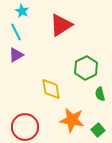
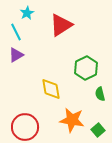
cyan star: moved 5 px right, 2 px down; rotated 16 degrees clockwise
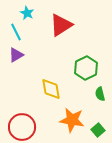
cyan star: rotated 16 degrees counterclockwise
red circle: moved 3 px left
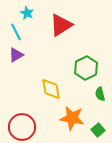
orange star: moved 2 px up
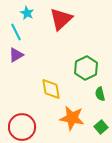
red triangle: moved 6 px up; rotated 10 degrees counterclockwise
green square: moved 3 px right, 3 px up
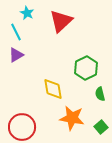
red triangle: moved 2 px down
yellow diamond: moved 2 px right
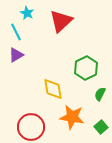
green semicircle: rotated 40 degrees clockwise
orange star: moved 1 px up
red circle: moved 9 px right
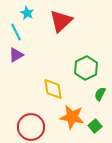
green square: moved 6 px left, 1 px up
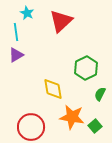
cyan line: rotated 18 degrees clockwise
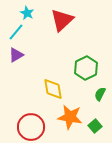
red triangle: moved 1 px right, 1 px up
cyan line: rotated 48 degrees clockwise
orange star: moved 2 px left
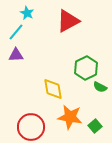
red triangle: moved 6 px right, 1 px down; rotated 15 degrees clockwise
purple triangle: rotated 28 degrees clockwise
green semicircle: moved 7 px up; rotated 88 degrees counterclockwise
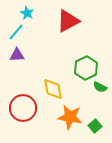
purple triangle: moved 1 px right
red circle: moved 8 px left, 19 px up
